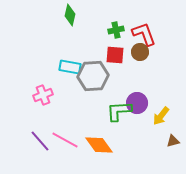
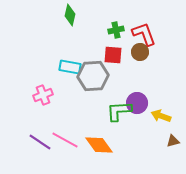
red square: moved 2 px left
yellow arrow: rotated 72 degrees clockwise
purple line: moved 1 px down; rotated 15 degrees counterclockwise
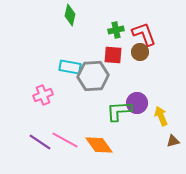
yellow arrow: rotated 48 degrees clockwise
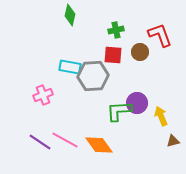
red L-shape: moved 16 px right, 1 px down
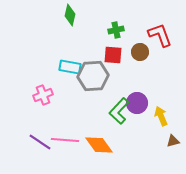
green L-shape: rotated 44 degrees counterclockwise
pink line: rotated 24 degrees counterclockwise
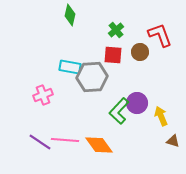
green cross: rotated 28 degrees counterclockwise
gray hexagon: moved 1 px left, 1 px down
brown triangle: rotated 32 degrees clockwise
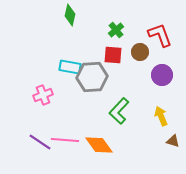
purple circle: moved 25 px right, 28 px up
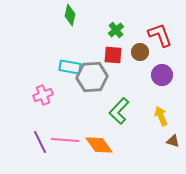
purple line: rotated 30 degrees clockwise
